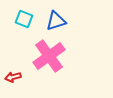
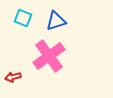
cyan square: moved 1 px left, 1 px up
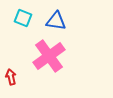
blue triangle: rotated 25 degrees clockwise
red arrow: moved 2 px left; rotated 91 degrees clockwise
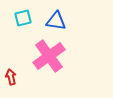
cyan square: rotated 36 degrees counterclockwise
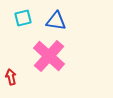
pink cross: rotated 12 degrees counterclockwise
